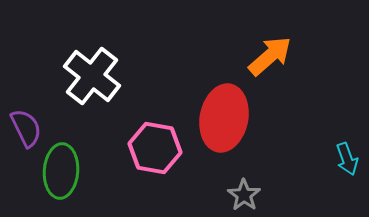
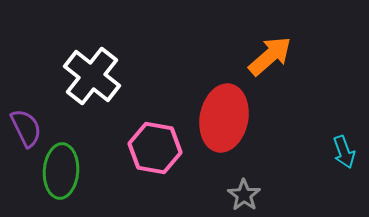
cyan arrow: moved 3 px left, 7 px up
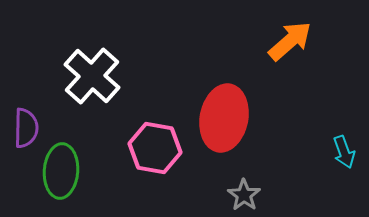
orange arrow: moved 20 px right, 15 px up
white cross: rotated 4 degrees clockwise
purple semicircle: rotated 27 degrees clockwise
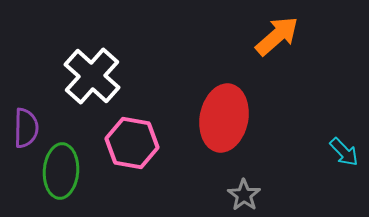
orange arrow: moved 13 px left, 5 px up
pink hexagon: moved 23 px left, 5 px up
cyan arrow: rotated 24 degrees counterclockwise
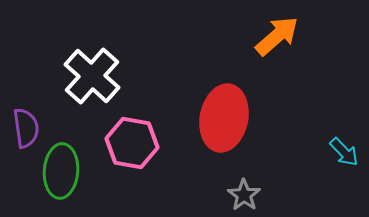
purple semicircle: rotated 9 degrees counterclockwise
